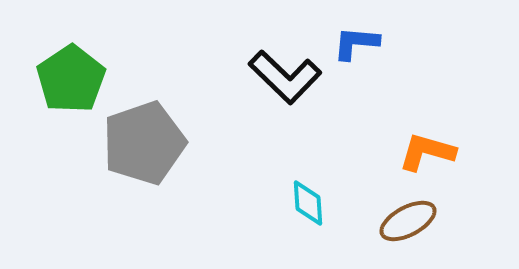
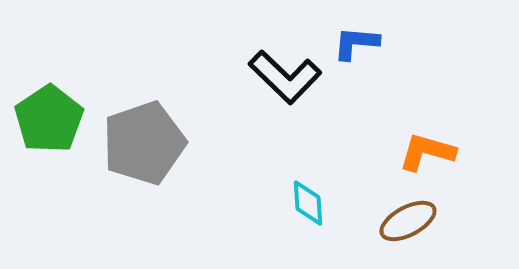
green pentagon: moved 22 px left, 40 px down
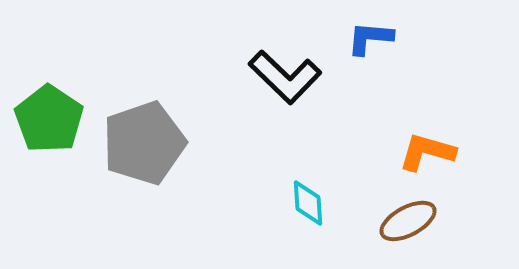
blue L-shape: moved 14 px right, 5 px up
green pentagon: rotated 4 degrees counterclockwise
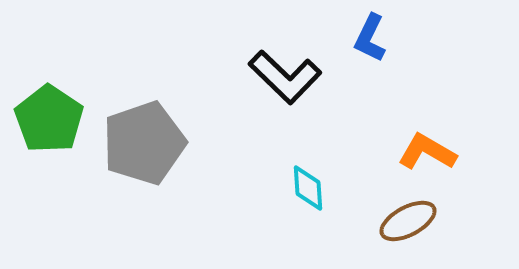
blue L-shape: rotated 69 degrees counterclockwise
orange L-shape: rotated 14 degrees clockwise
cyan diamond: moved 15 px up
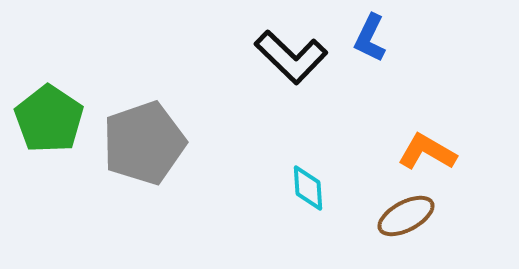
black L-shape: moved 6 px right, 20 px up
brown ellipse: moved 2 px left, 5 px up
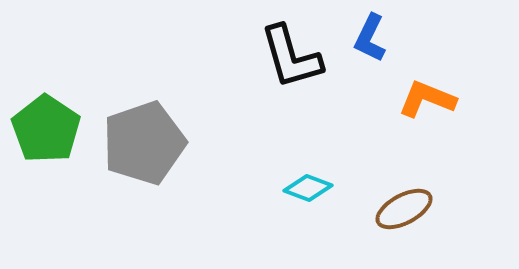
black L-shape: rotated 30 degrees clockwise
green pentagon: moved 3 px left, 10 px down
orange L-shape: moved 53 px up; rotated 8 degrees counterclockwise
cyan diamond: rotated 66 degrees counterclockwise
brown ellipse: moved 2 px left, 7 px up
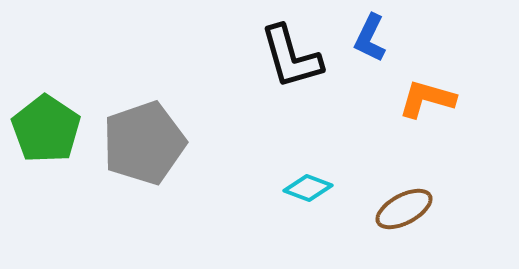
orange L-shape: rotated 6 degrees counterclockwise
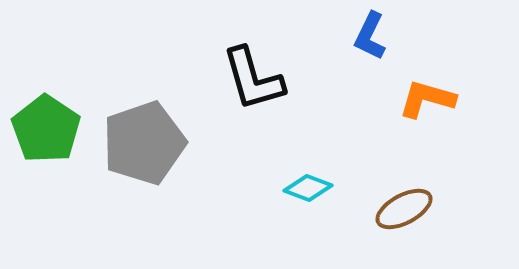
blue L-shape: moved 2 px up
black L-shape: moved 38 px left, 22 px down
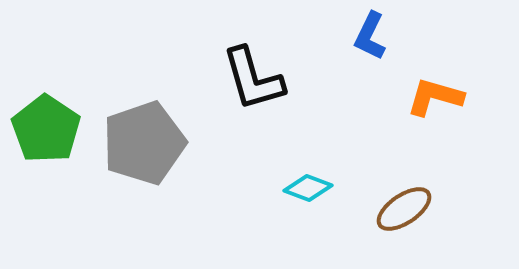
orange L-shape: moved 8 px right, 2 px up
brown ellipse: rotated 6 degrees counterclockwise
